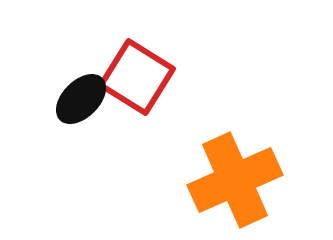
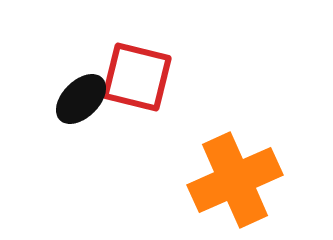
red square: rotated 18 degrees counterclockwise
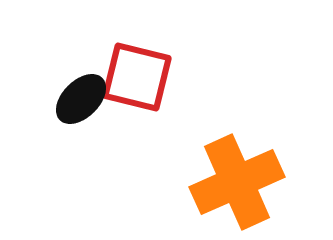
orange cross: moved 2 px right, 2 px down
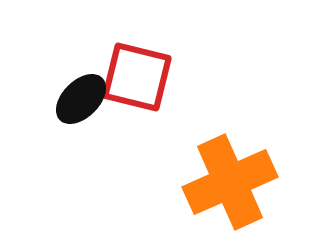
orange cross: moved 7 px left
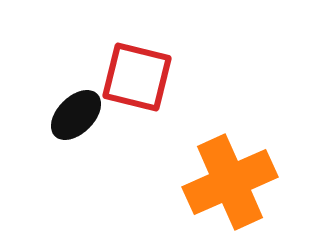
black ellipse: moved 5 px left, 16 px down
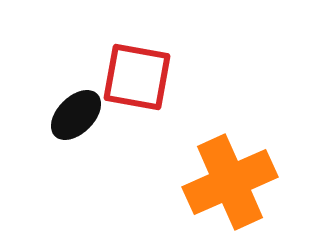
red square: rotated 4 degrees counterclockwise
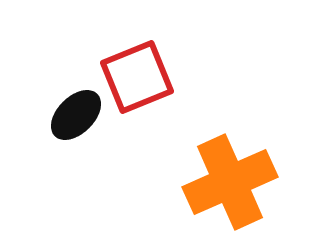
red square: rotated 32 degrees counterclockwise
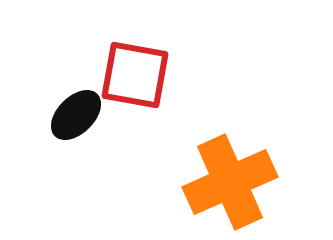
red square: moved 2 px left, 2 px up; rotated 32 degrees clockwise
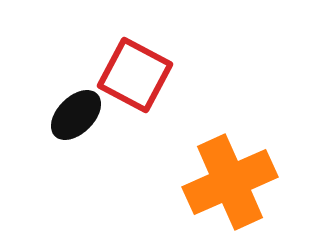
red square: rotated 18 degrees clockwise
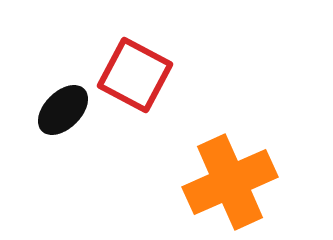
black ellipse: moved 13 px left, 5 px up
